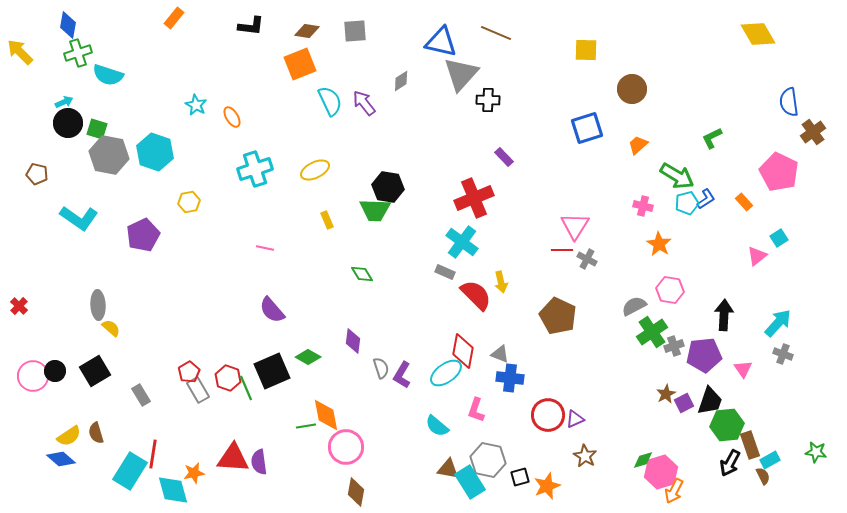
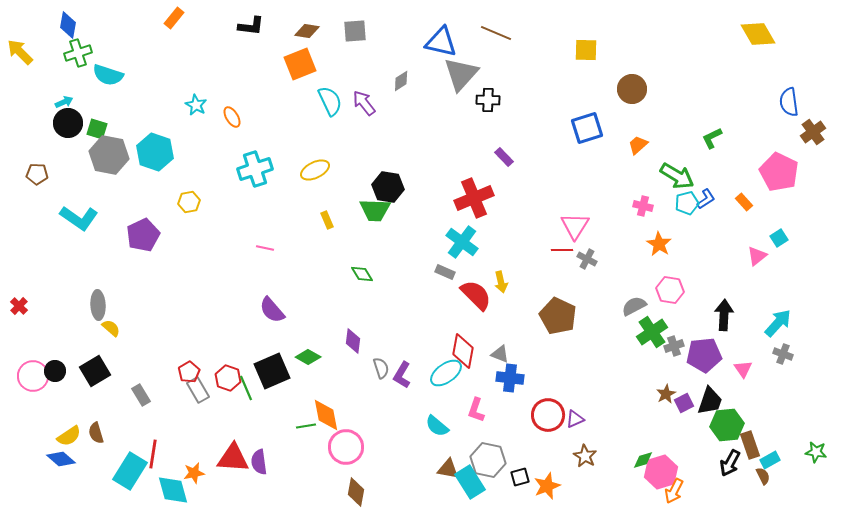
brown pentagon at (37, 174): rotated 10 degrees counterclockwise
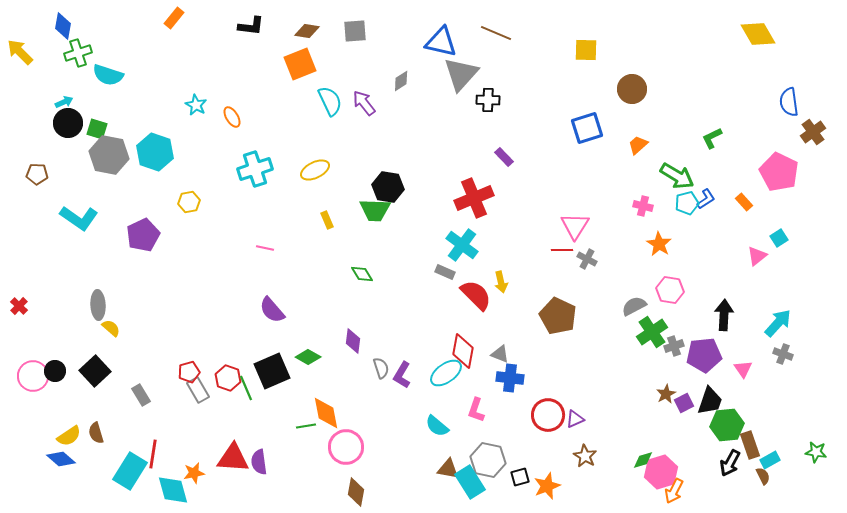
blue diamond at (68, 25): moved 5 px left, 1 px down
cyan cross at (462, 242): moved 3 px down
black square at (95, 371): rotated 12 degrees counterclockwise
red pentagon at (189, 372): rotated 15 degrees clockwise
orange diamond at (326, 415): moved 2 px up
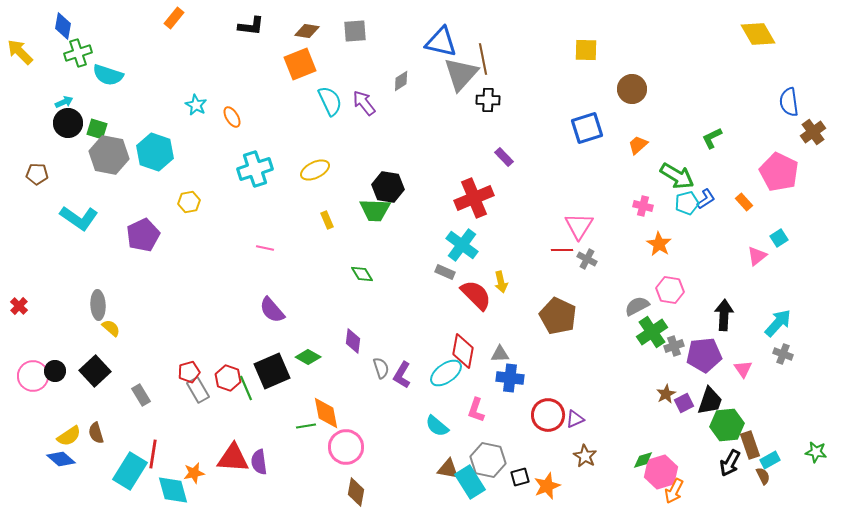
brown line at (496, 33): moved 13 px left, 26 px down; rotated 56 degrees clockwise
pink triangle at (575, 226): moved 4 px right
gray semicircle at (634, 306): moved 3 px right
gray triangle at (500, 354): rotated 24 degrees counterclockwise
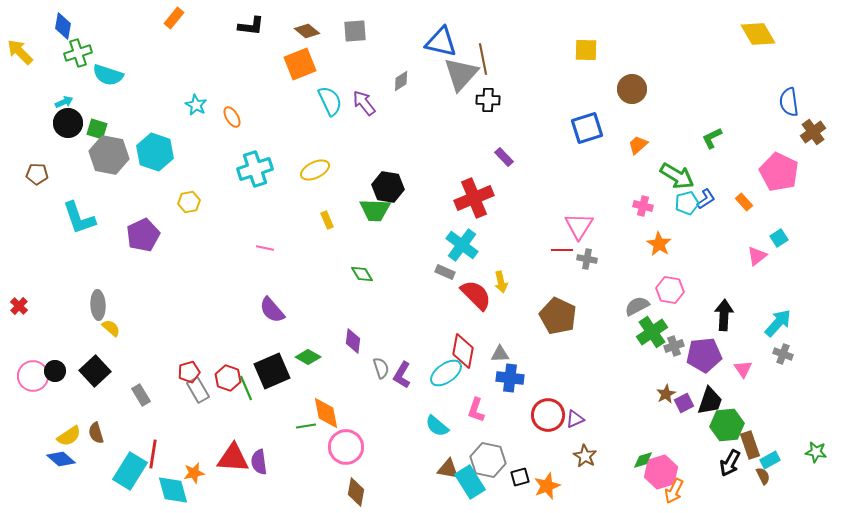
brown diamond at (307, 31): rotated 30 degrees clockwise
cyan L-shape at (79, 218): rotated 36 degrees clockwise
gray cross at (587, 259): rotated 18 degrees counterclockwise
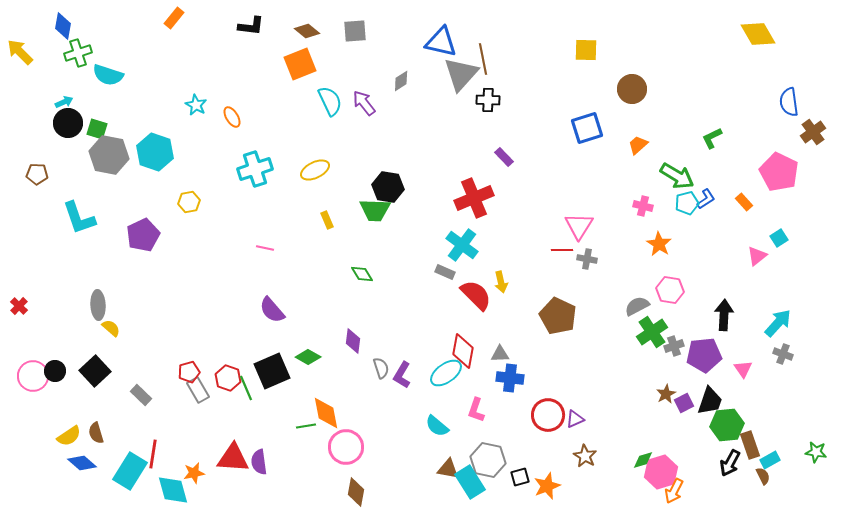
gray rectangle at (141, 395): rotated 15 degrees counterclockwise
blue diamond at (61, 459): moved 21 px right, 4 px down
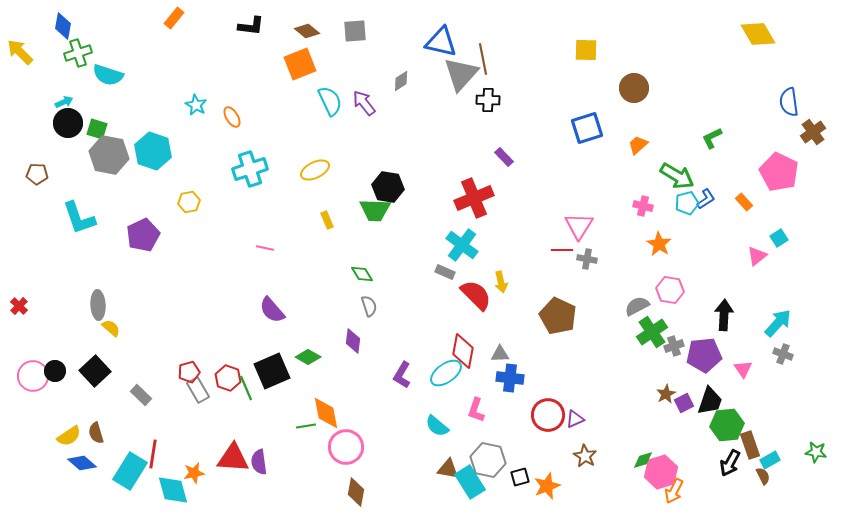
brown circle at (632, 89): moved 2 px right, 1 px up
cyan hexagon at (155, 152): moved 2 px left, 1 px up
cyan cross at (255, 169): moved 5 px left
gray semicircle at (381, 368): moved 12 px left, 62 px up
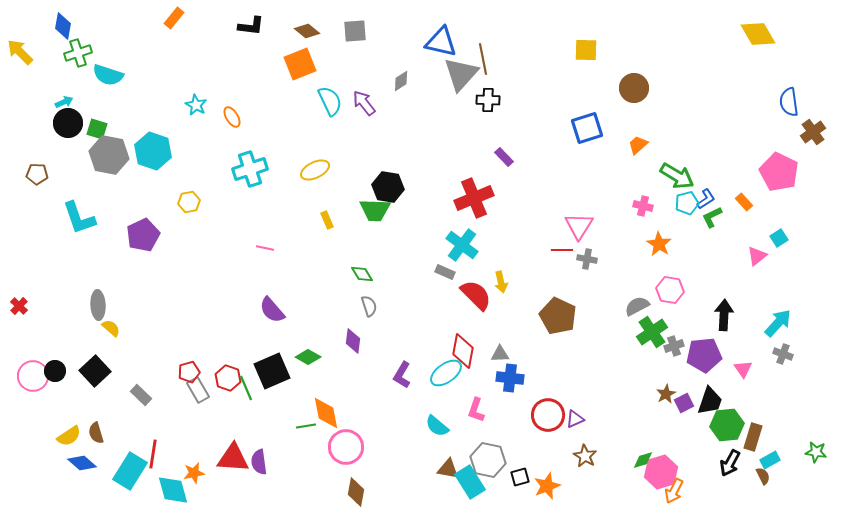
green L-shape at (712, 138): moved 79 px down
brown rectangle at (750, 445): moved 3 px right, 8 px up; rotated 36 degrees clockwise
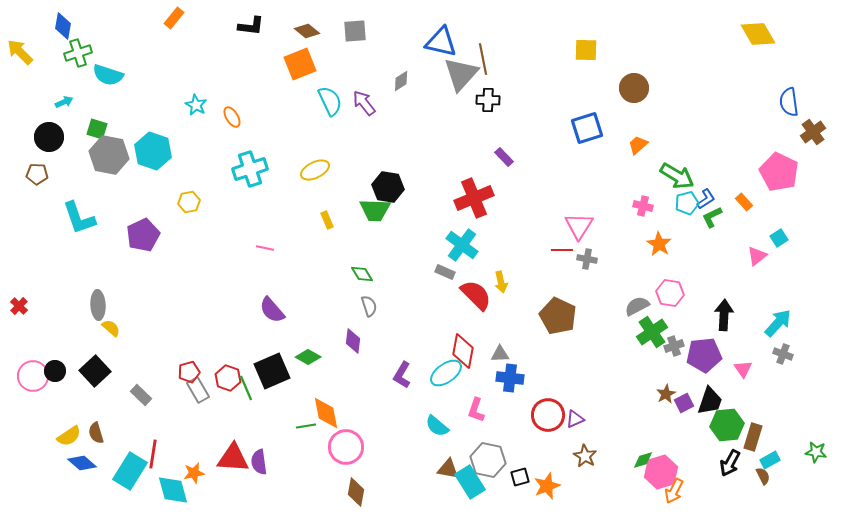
black circle at (68, 123): moved 19 px left, 14 px down
pink hexagon at (670, 290): moved 3 px down
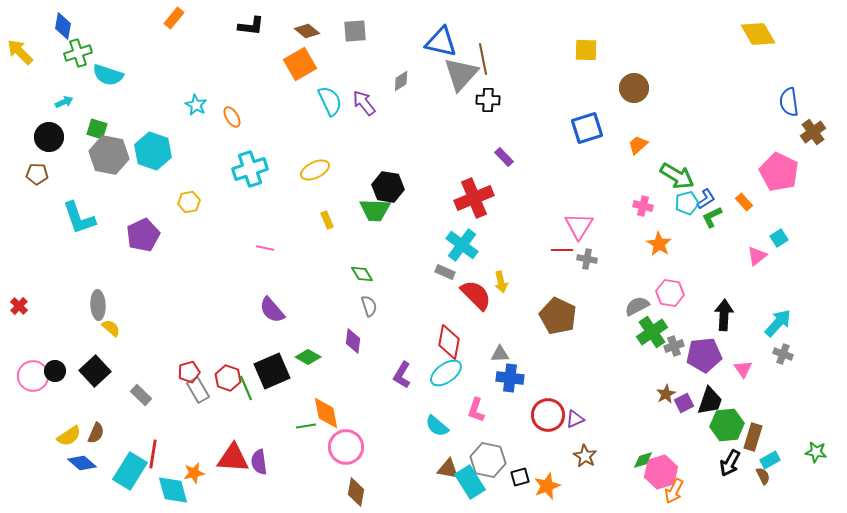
orange square at (300, 64): rotated 8 degrees counterclockwise
red diamond at (463, 351): moved 14 px left, 9 px up
brown semicircle at (96, 433): rotated 140 degrees counterclockwise
